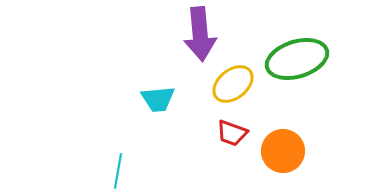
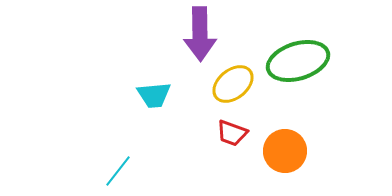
purple arrow: rotated 4 degrees clockwise
green ellipse: moved 1 px right, 2 px down
cyan trapezoid: moved 4 px left, 4 px up
orange circle: moved 2 px right
cyan line: rotated 28 degrees clockwise
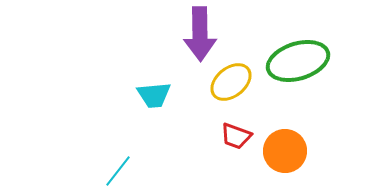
yellow ellipse: moved 2 px left, 2 px up
red trapezoid: moved 4 px right, 3 px down
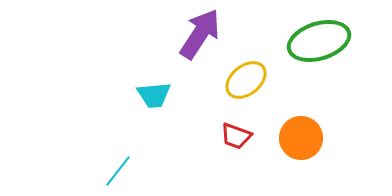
purple arrow: rotated 146 degrees counterclockwise
green ellipse: moved 21 px right, 20 px up
yellow ellipse: moved 15 px right, 2 px up
orange circle: moved 16 px right, 13 px up
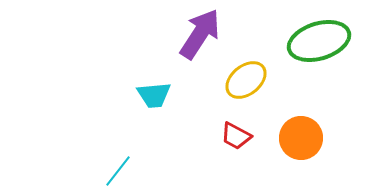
red trapezoid: rotated 8 degrees clockwise
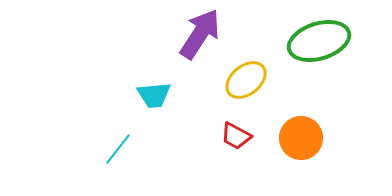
cyan line: moved 22 px up
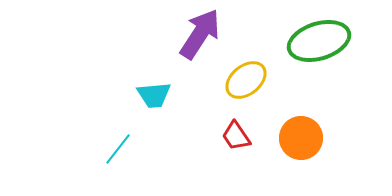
red trapezoid: rotated 28 degrees clockwise
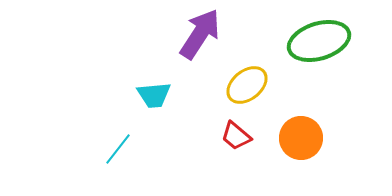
yellow ellipse: moved 1 px right, 5 px down
red trapezoid: rotated 16 degrees counterclockwise
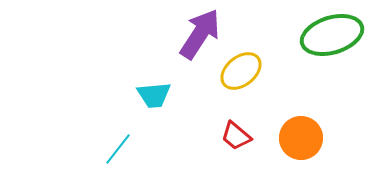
green ellipse: moved 13 px right, 6 px up
yellow ellipse: moved 6 px left, 14 px up
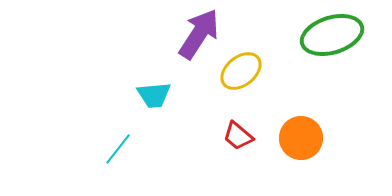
purple arrow: moved 1 px left
red trapezoid: moved 2 px right
